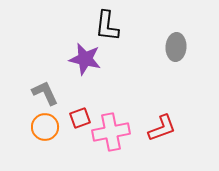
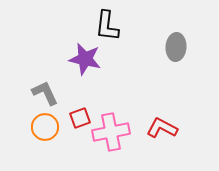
red L-shape: rotated 132 degrees counterclockwise
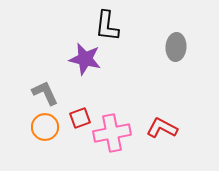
pink cross: moved 1 px right, 1 px down
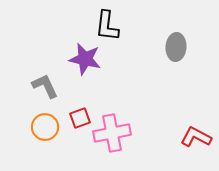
gray L-shape: moved 7 px up
red L-shape: moved 34 px right, 9 px down
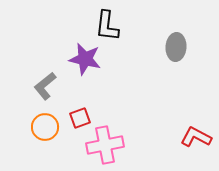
gray L-shape: rotated 104 degrees counterclockwise
pink cross: moved 7 px left, 12 px down
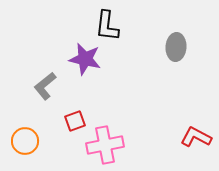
red square: moved 5 px left, 3 px down
orange circle: moved 20 px left, 14 px down
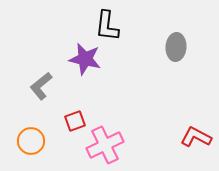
gray L-shape: moved 4 px left
orange circle: moved 6 px right
pink cross: rotated 15 degrees counterclockwise
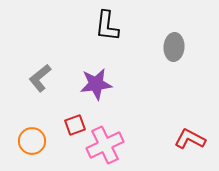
gray ellipse: moved 2 px left
purple star: moved 11 px right, 25 px down; rotated 20 degrees counterclockwise
gray L-shape: moved 1 px left, 8 px up
red square: moved 4 px down
red L-shape: moved 6 px left, 2 px down
orange circle: moved 1 px right
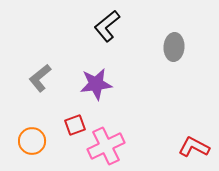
black L-shape: rotated 44 degrees clockwise
red L-shape: moved 4 px right, 8 px down
pink cross: moved 1 px right, 1 px down
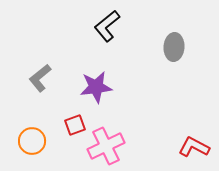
purple star: moved 3 px down
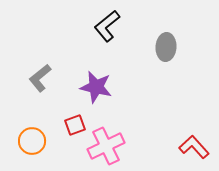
gray ellipse: moved 8 px left
purple star: rotated 20 degrees clockwise
red L-shape: rotated 20 degrees clockwise
